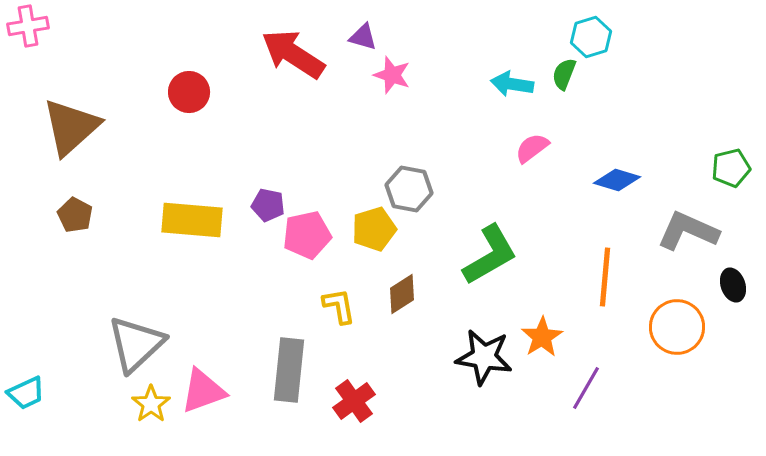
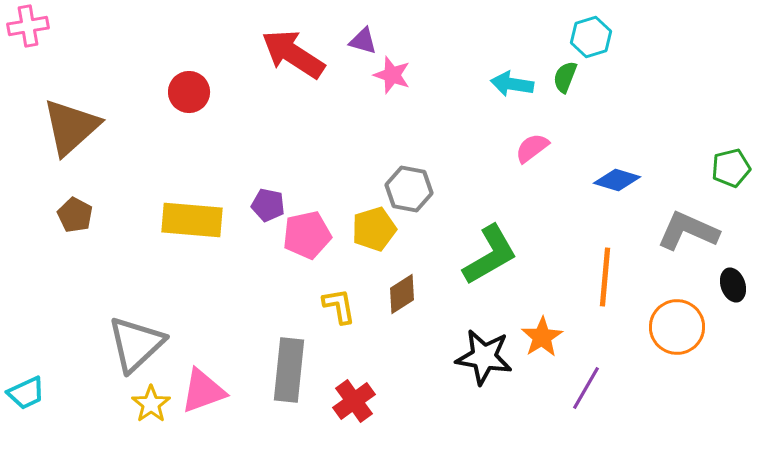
purple triangle: moved 4 px down
green semicircle: moved 1 px right, 3 px down
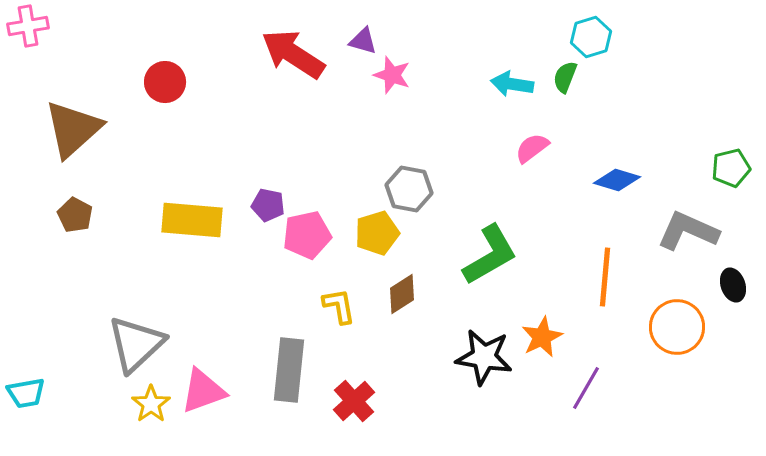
red circle: moved 24 px left, 10 px up
brown triangle: moved 2 px right, 2 px down
yellow pentagon: moved 3 px right, 4 px down
orange star: rotated 6 degrees clockwise
cyan trapezoid: rotated 15 degrees clockwise
red cross: rotated 6 degrees counterclockwise
